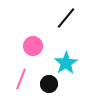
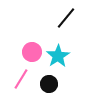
pink circle: moved 1 px left, 6 px down
cyan star: moved 8 px left, 7 px up
pink line: rotated 10 degrees clockwise
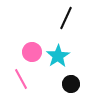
black line: rotated 15 degrees counterclockwise
pink line: rotated 60 degrees counterclockwise
black circle: moved 22 px right
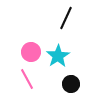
pink circle: moved 1 px left
pink line: moved 6 px right
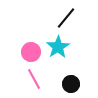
black line: rotated 15 degrees clockwise
cyan star: moved 9 px up
pink line: moved 7 px right
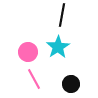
black line: moved 4 px left, 3 px up; rotated 30 degrees counterclockwise
pink circle: moved 3 px left
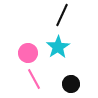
black line: rotated 15 degrees clockwise
pink circle: moved 1 px down
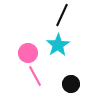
cyan star: moved 2 px up
pink line: moved 1 px right, 3 px up
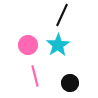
pink circle: moved 8 px up
pink line: rotated 15 degrees clockwise
black circle: moved 1 px left, 1 px up
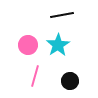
black line: rotated 55 degrees clockwise
pink line: rotated 30 degrees clockwise
black circle: moved 2 px up
